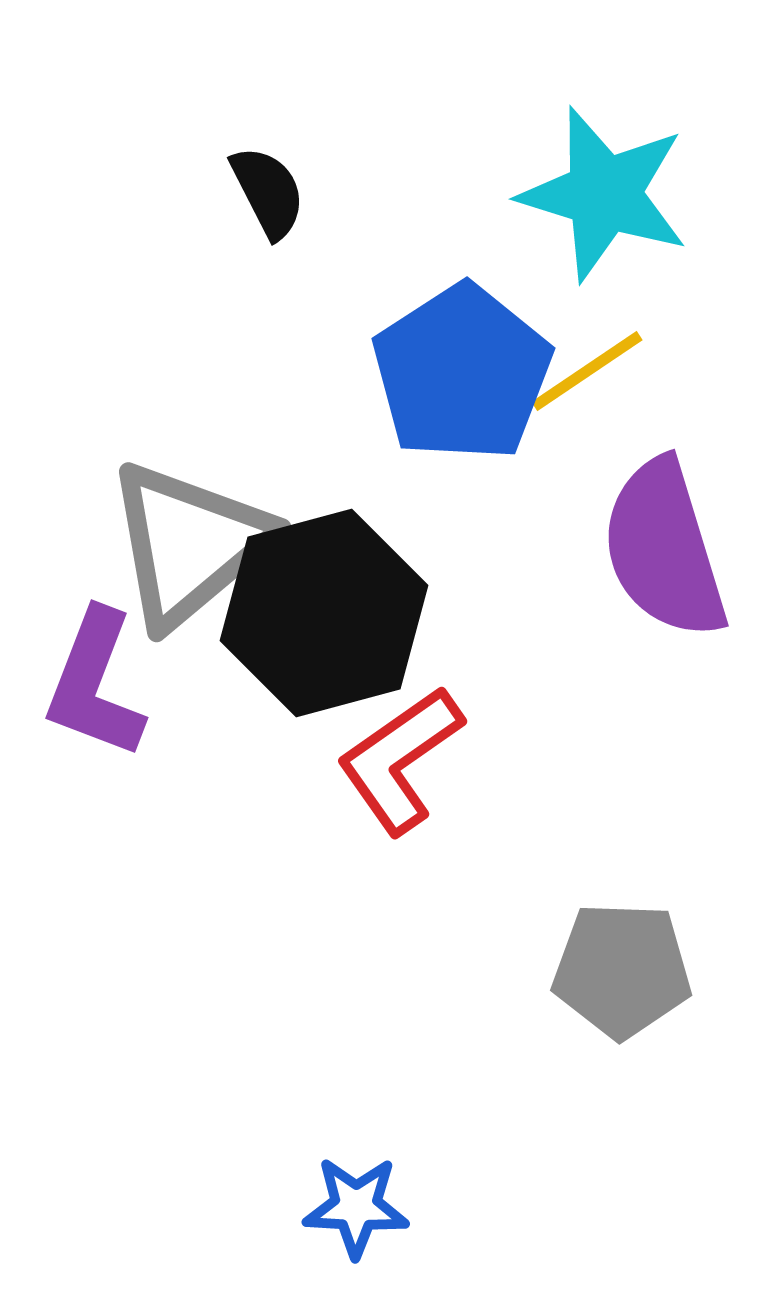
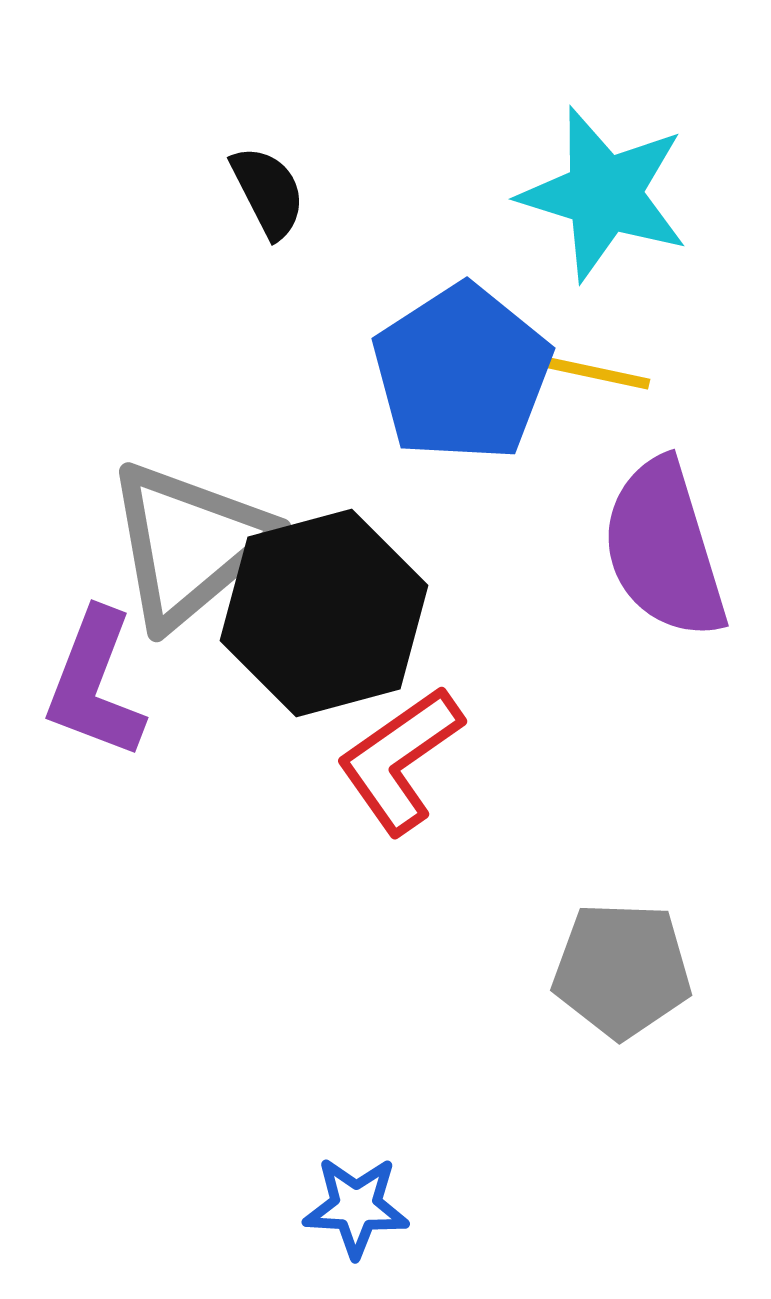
yellow line: rotated 46 degrees clockwise
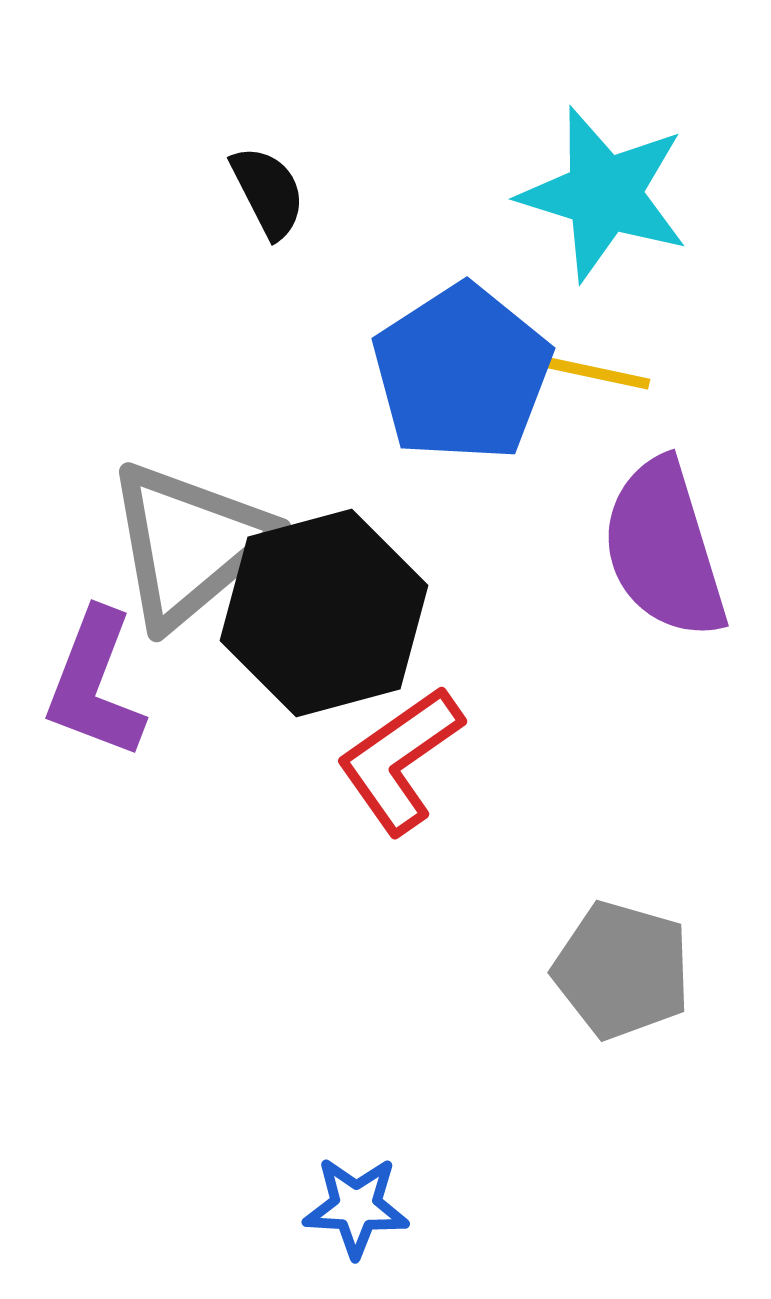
gray pentagon: rotated 14 degrees clockwise
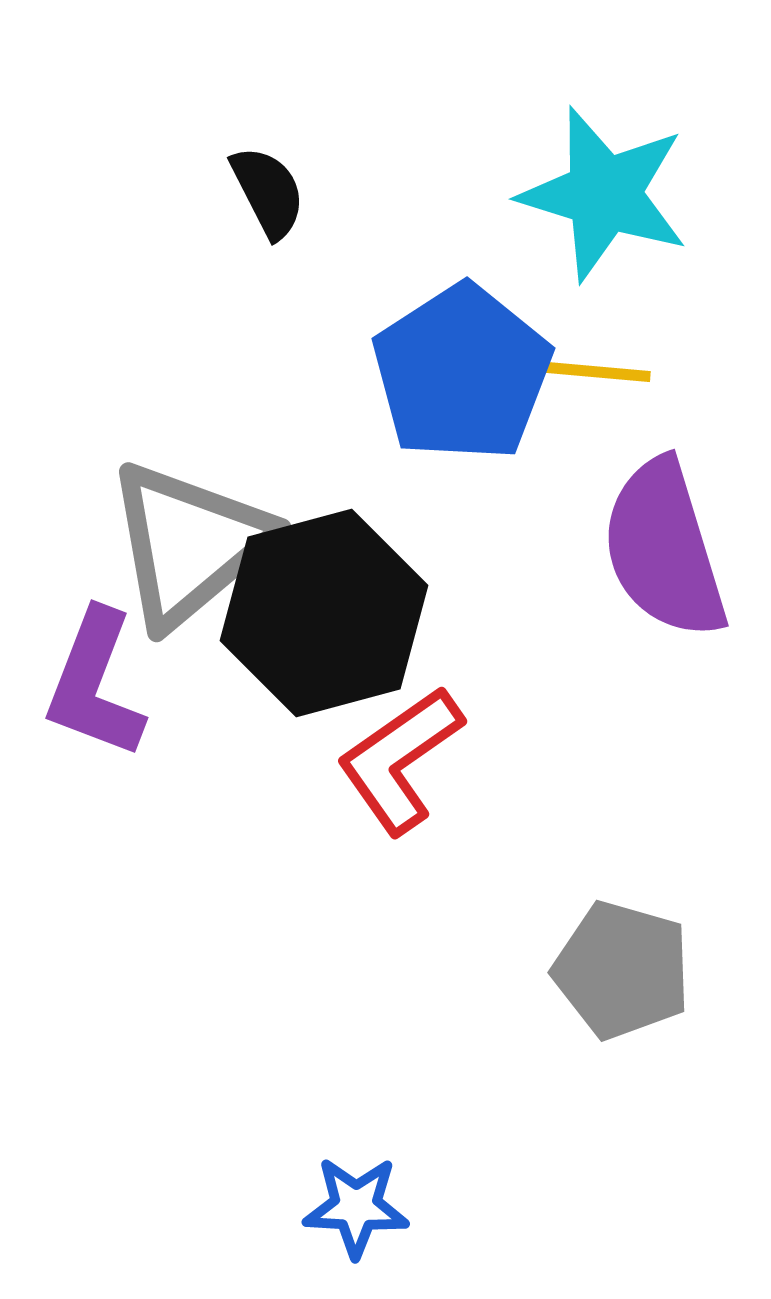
yellow line: rotated 7 degrees counterclockwise
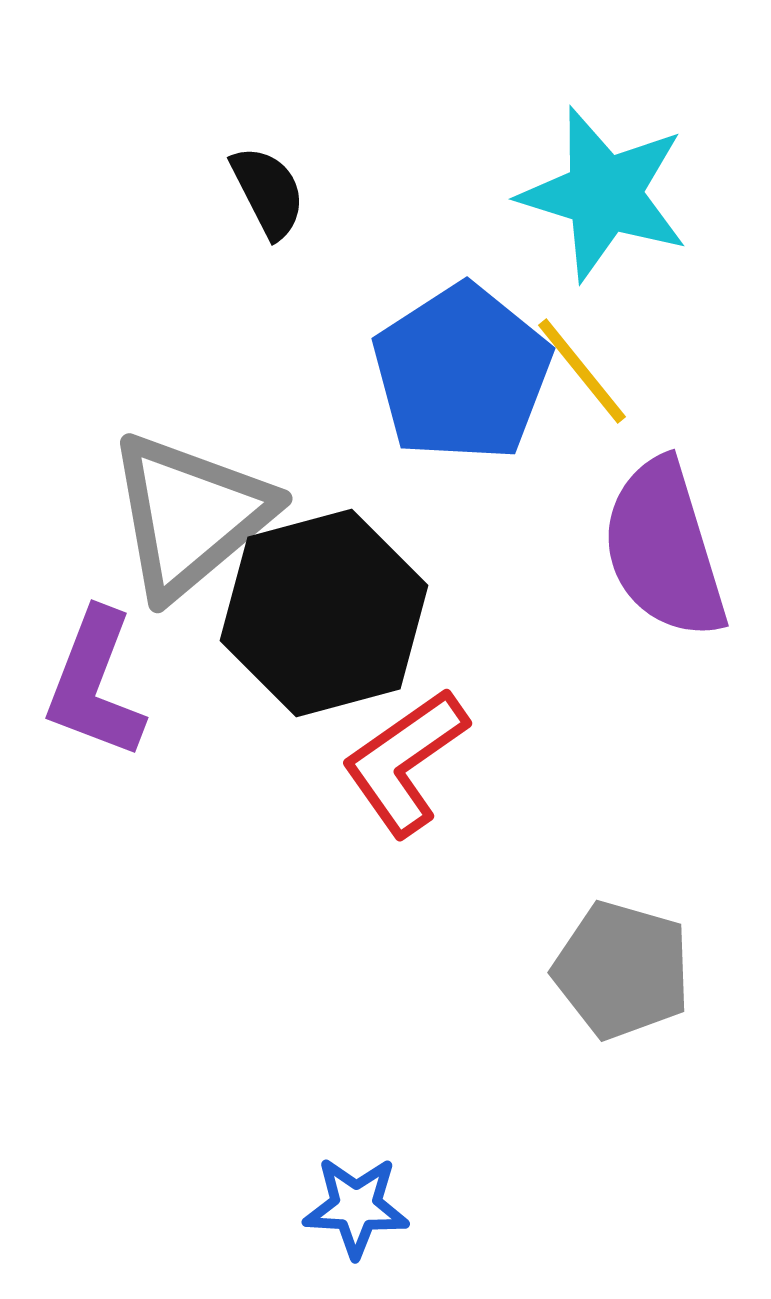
yellow line: moved 5 px left; rotated 46 degrees clockwise
gray triangle: moved 1 px right, 29 px up
red L-shape: moved 5 px right, 2 px down
